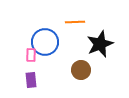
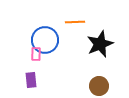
blue circle: moved 2 px up
pink rectangle: moved 5 px right, 1 px up
brown circle: moved 18 px right, 16 px down
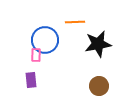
black star: moved 2 px left; rotated 12 degrees clockwise
pink rectangle: moved 1 px down
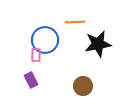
purple rectangle: rotated 21 degrees counterclockwise
brown circle: moved 16 px left
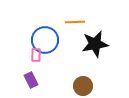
black star: moved 3 px left
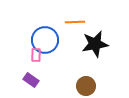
purple rectangle: rotated 28 degrees counterclockwise
brown circle: moved 3 px right
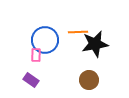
orange line: moved 3 px right, 10 px down
brown circle: moved 3 px right, 6 px up
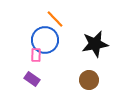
orange line: moved 23 px left, 13 px up; rotated 48 degrees clockwise
purple rectangle: moved 1 px right, 1 px up
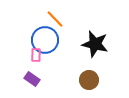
black star: rotated 24 degrees clockwise
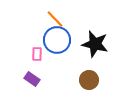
blue circle: moved 12 px right
pink rectangle: moved 1 px right, 1 px up
